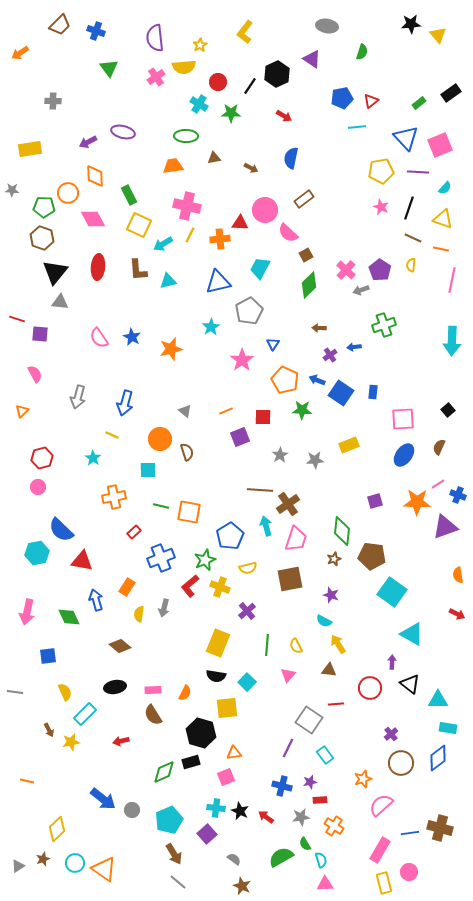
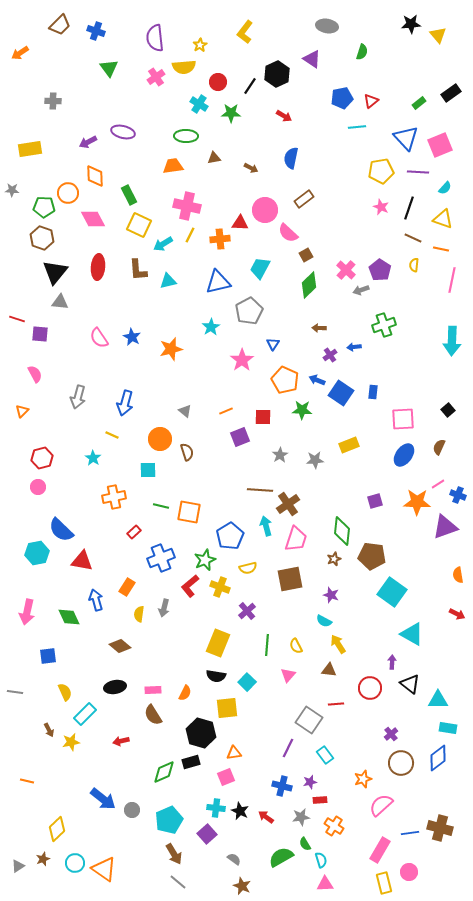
yellow semicircle at (411, 265): moved 3 px right
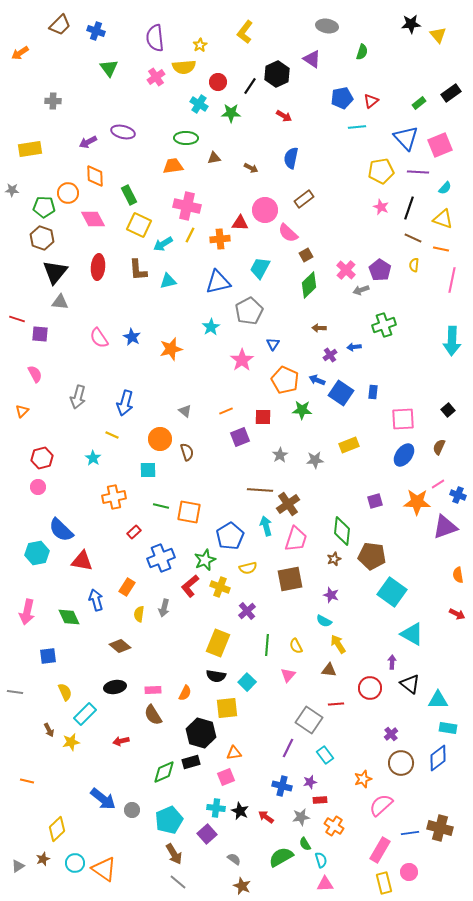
green ellipse at (186, 136): moved 2 px down
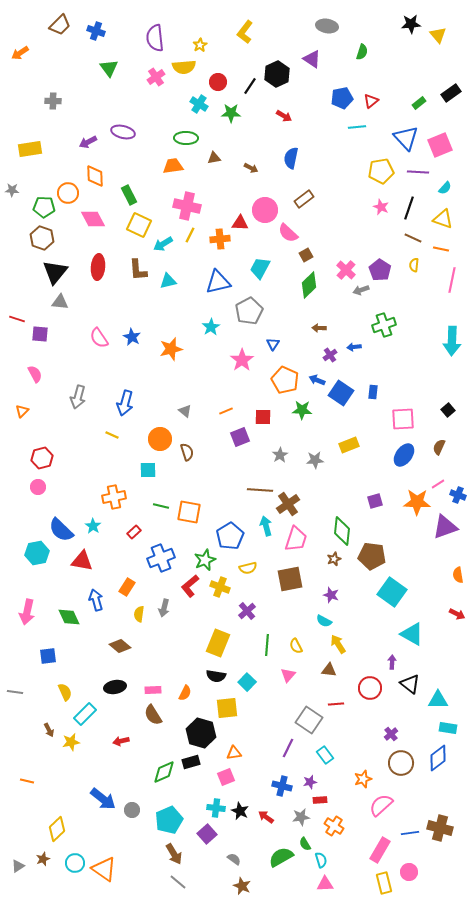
cyan star at (93, 458): moved 68 px down
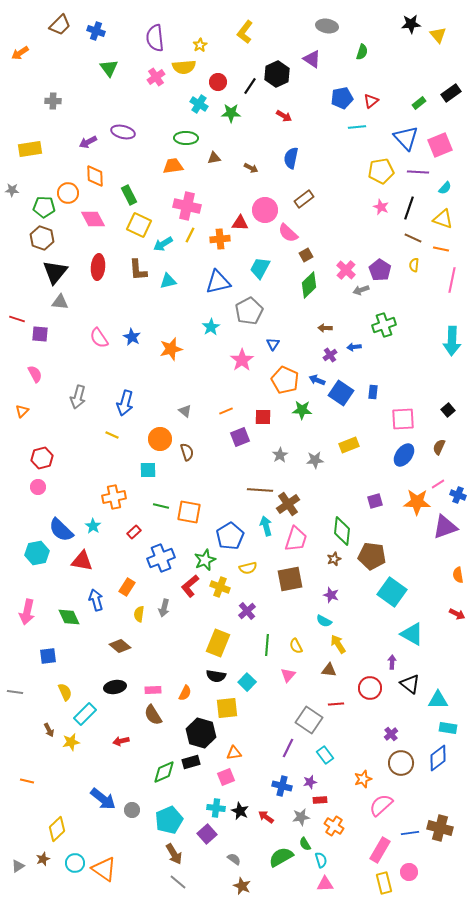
brown arrow at (319, 328): moved 6 px right
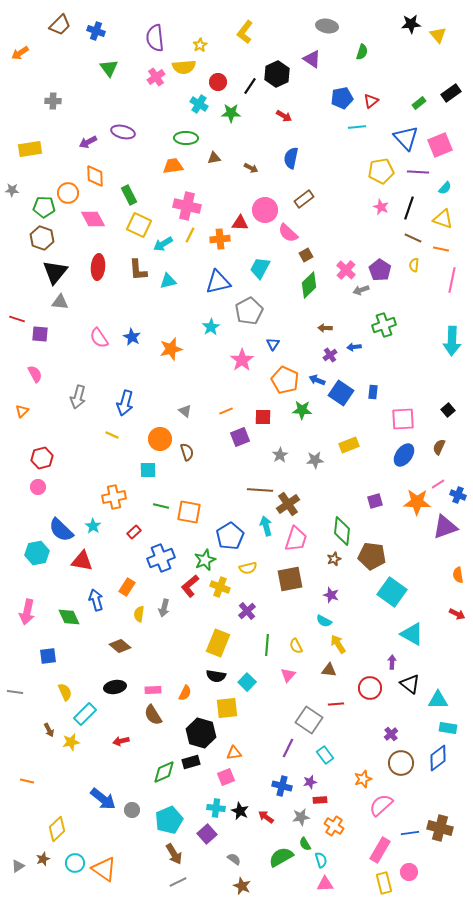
gray line at (178, 882): rotated 66 degrees counterclockwise
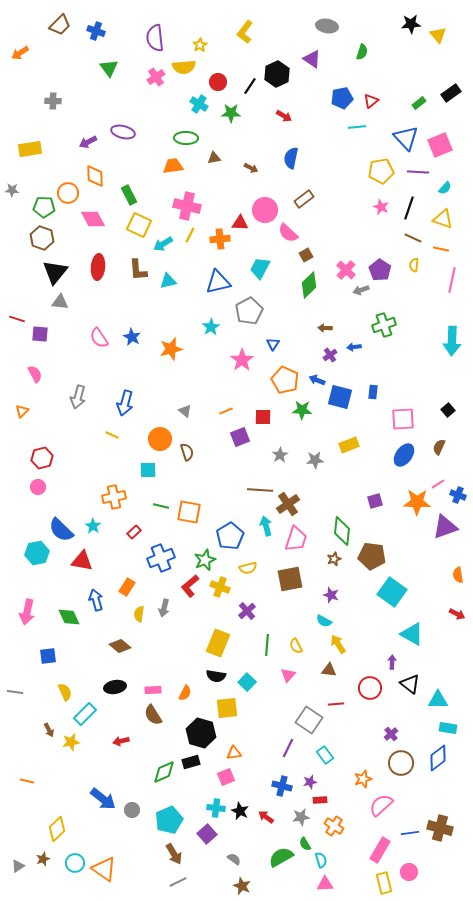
blue square at (341, 393): moved 1 px left, 4 px down; rotated 20 degrees counterclockwise
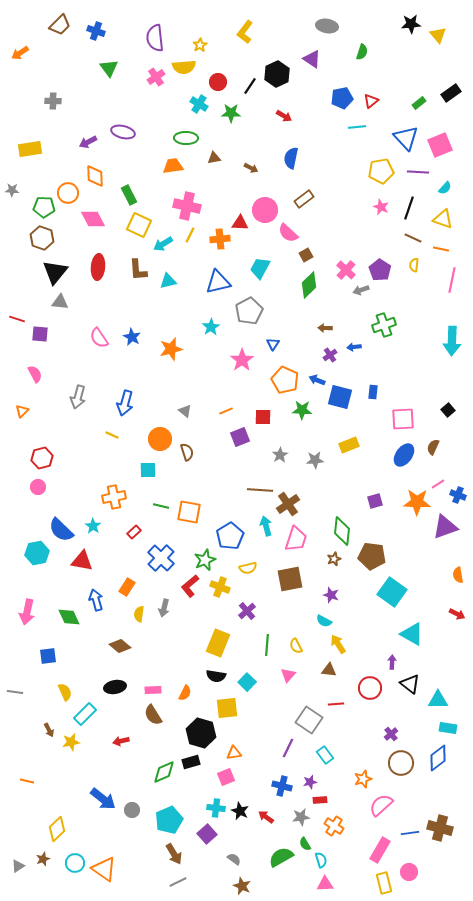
brown semicircle at (439, 447): moved 6 px left
blue cross at (161, 558): rotated 24 degrees counterclockwise
